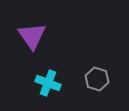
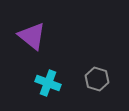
purple triangle: rotated 16 degrees counterclockwise
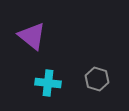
cyan cross: rotated 15 degrees counterclockwise
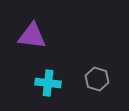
purple triangle: rotated 32 degrees counterclockwise
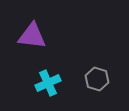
cyan cross: rotated 30 degrees counterclockwise
